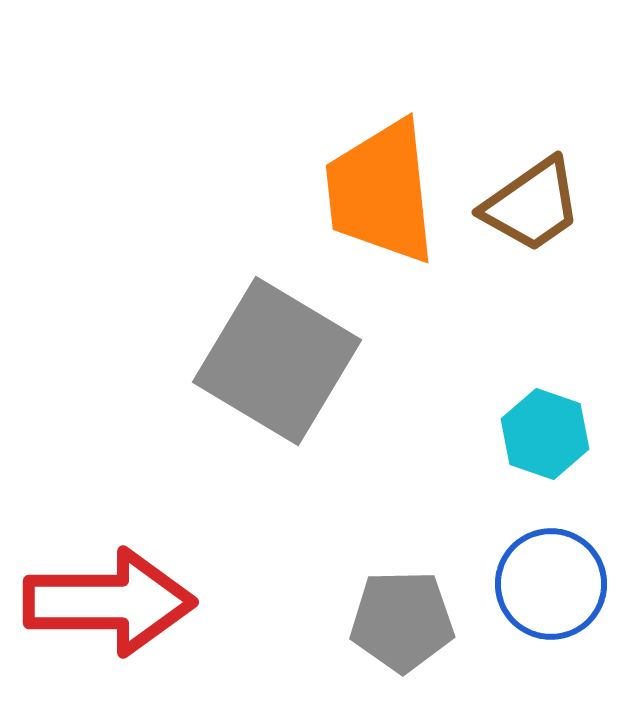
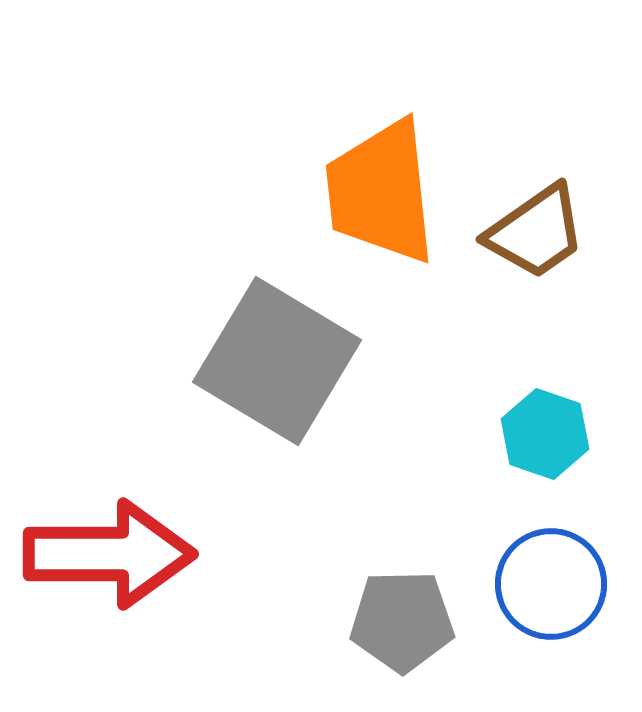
brown trapezoid: moved 4 px right, 27 px down
red arrow: moved 48 px up
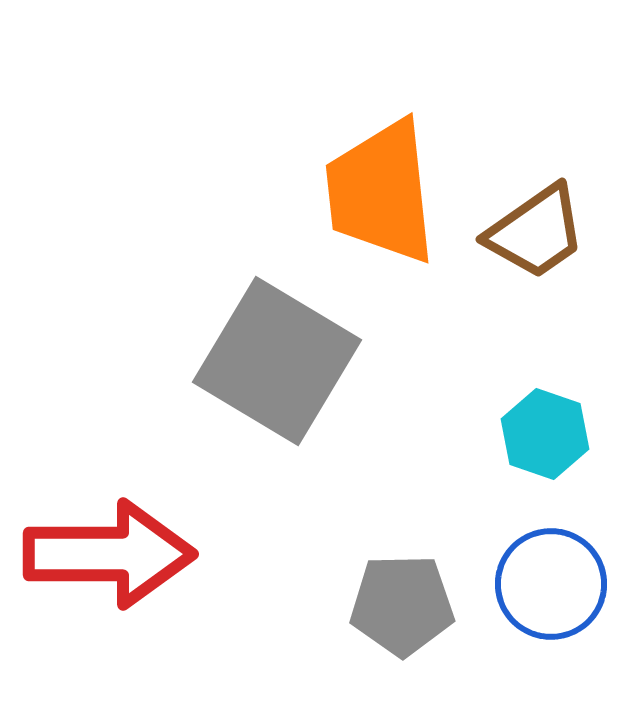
gray pentagon: moved 16 px up
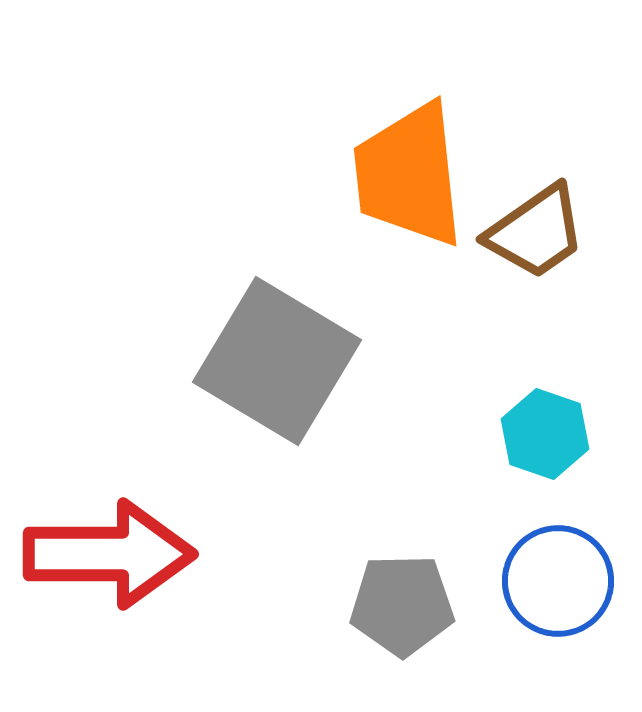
orange trapezoid: moved 28 px right, 17 px up
blue circle: moved 7 px right, 3 px up
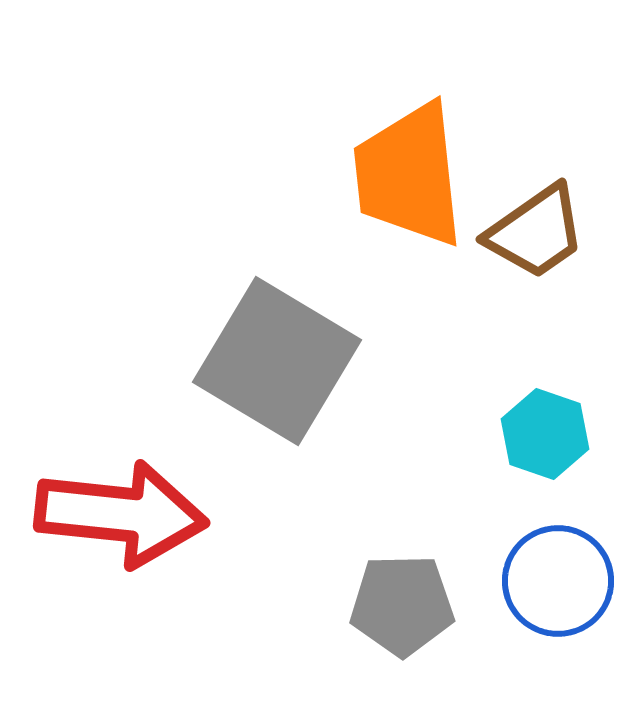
red arrow: moved 12 px right, 40 px up; rotated 6 degrees clockwise
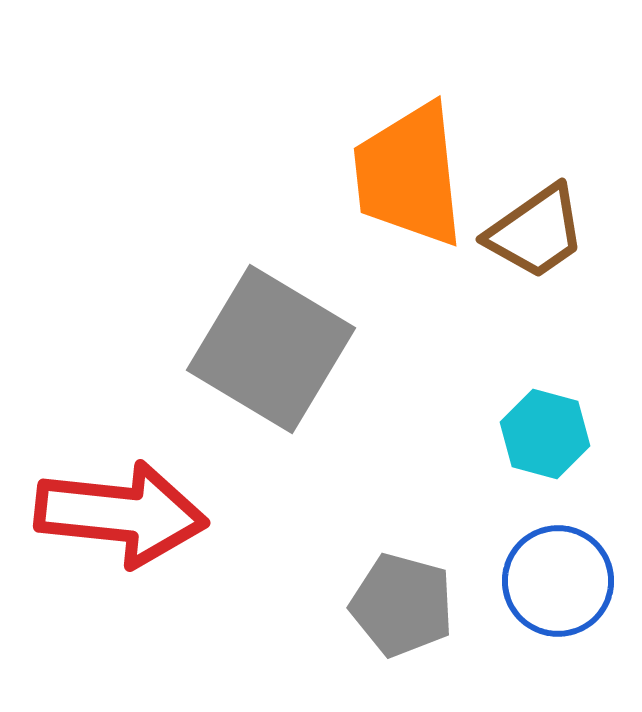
gray square: moved 6 px left, 12 px up
cyan hexagon: rotated 4 degrees counterclockwise
gray pentagon: rotated 16 degrees clockwise
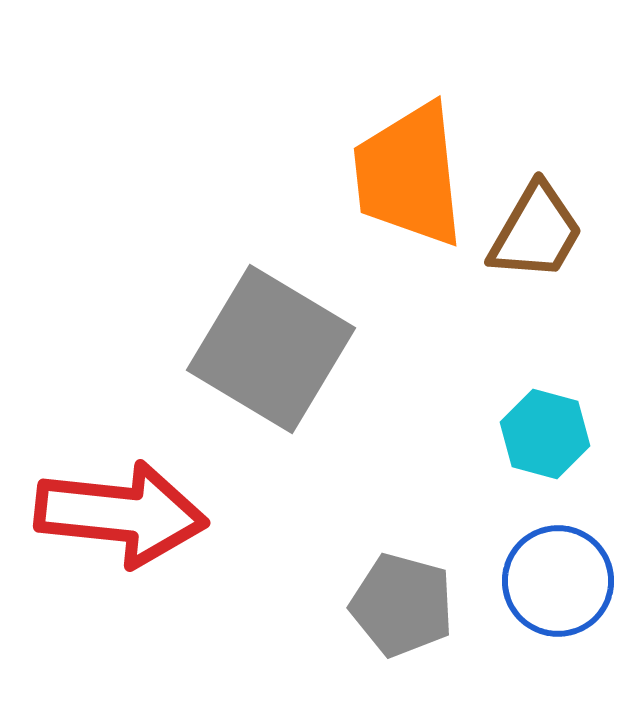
brown trapezoid: rotated 25 degrees counterclockwise
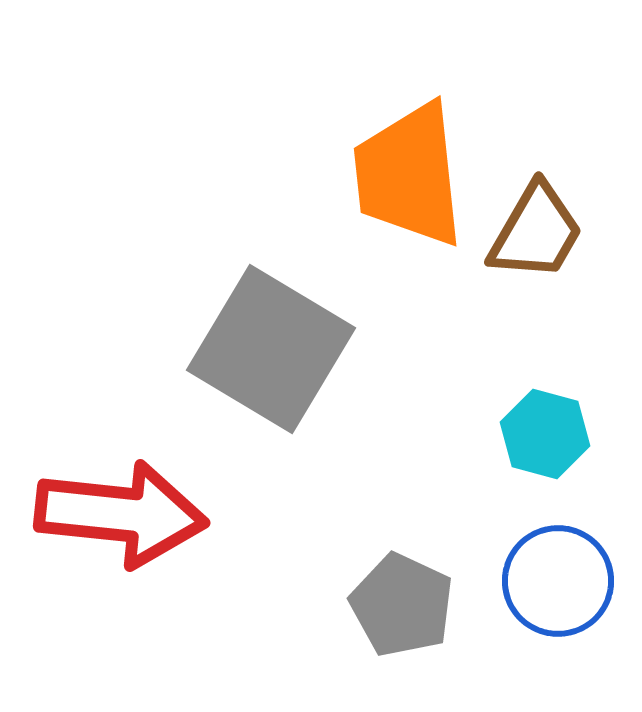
gray pentagon: rotated 10 degrees clockwise
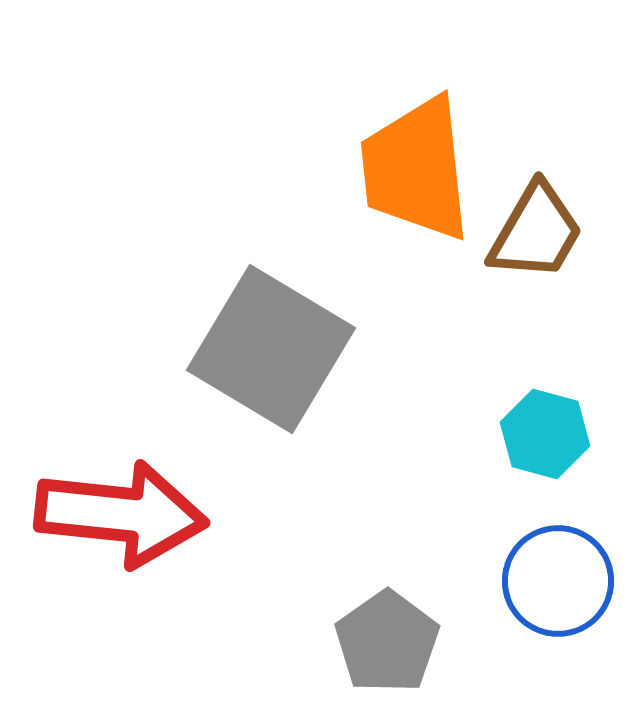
orange trapezoid: moved 7 px right, 6 px up
gray pentagon: moved 15 px left, 37 px down; rotated 12 degrees clockwise
